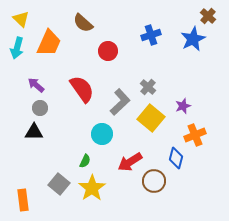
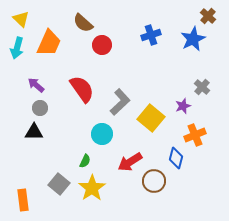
red circle: moved 6 px left, 6 px up
gray cross: moved 54 px right
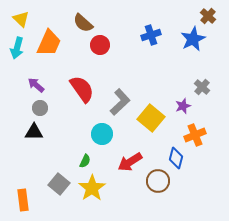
red circle: moved 2 px left
brown circle: moved 4 px right
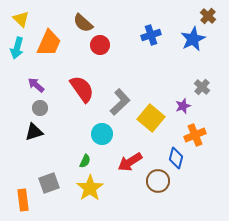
black triangle: rotated 18 degrees counterclockwise
gray square: moved 10 px left, 1 px up; rotated 30 degrees clockwise
yellow star: moved 2 px left
